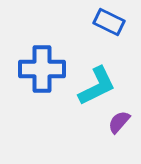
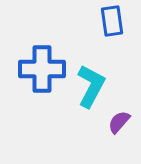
blue rectangle: moved 3 px right, 1 px up; rotated 56 degrees clockwise
cyan L-shape: moved 6 px left; rotated 36 degrees counterclockwise
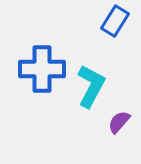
blue rectangle: moved 3 px right; rotated 40 degrees clockwise
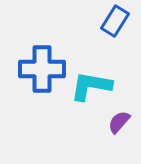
cyan L-shape: rotated 108 degrees counterclockwise
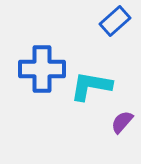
blue rectangle: rotated 16 degrees clockwise
purple semicircle: moved 3 px right
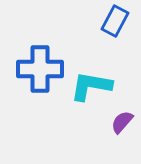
blue rectangle: rotated 20 degrees counterclockwise
blue cross: moved 2 px left
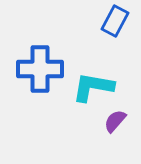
cyan L-shape: moved 2 px right, 1 px down
purple semicircle: moved 7 px left, 1 px up
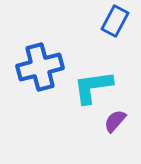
blue cross: moved 2 px up; rotated 15 degrees counterclockwise
cyan L-shape: rotated 18 degrees counterclockwise
